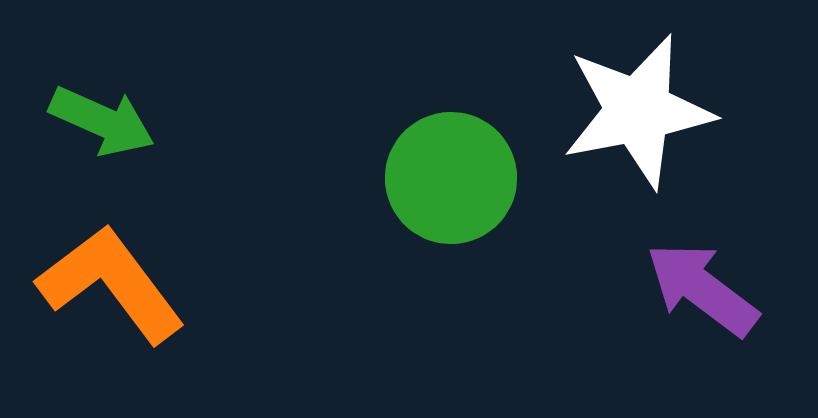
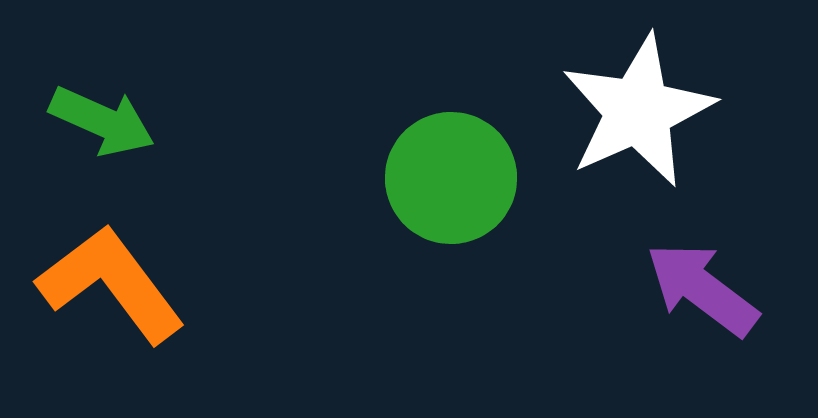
white star: rotated 13 degrees counterclockwise
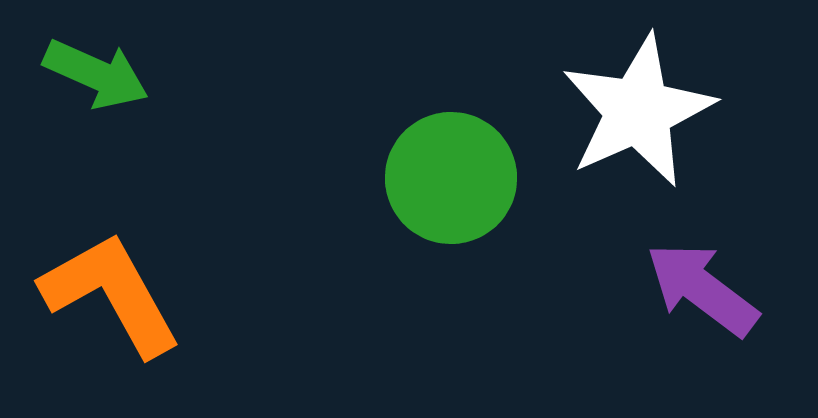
green arrow: moved 6 px left, 47 px up
orange L-shape: moved 10 px down; rotated 8 degrees clockwise
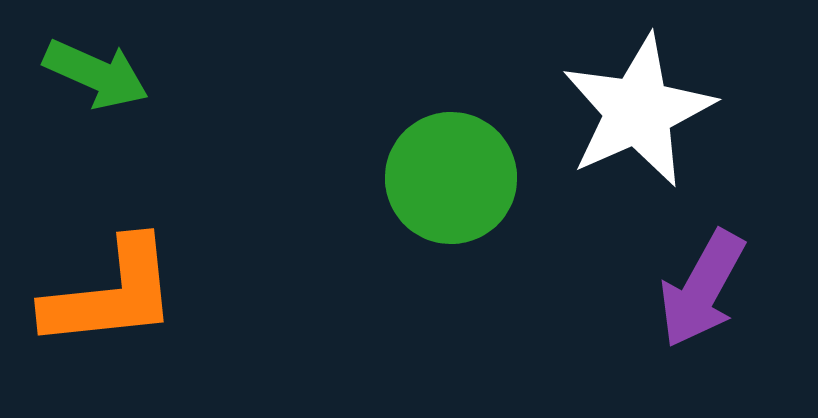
purple arrow: rotated 98 degrees counterclockwise
orange L-shape: rotated 113 degrees clockwise
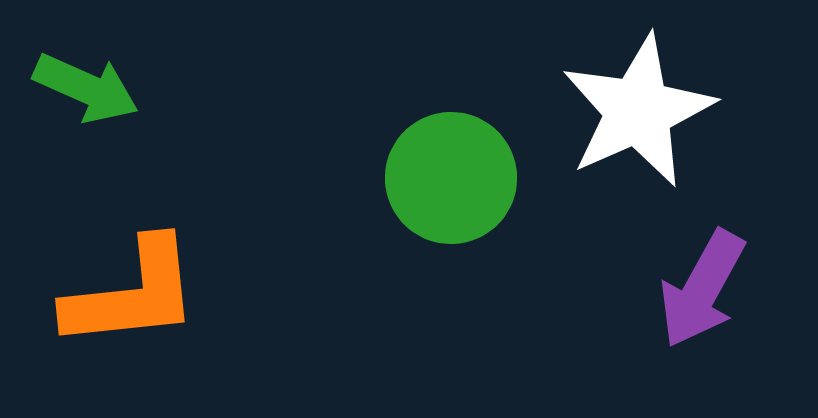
green arrow: moved 10 px left, 14 px down
orange L-shape: moved 21 px right
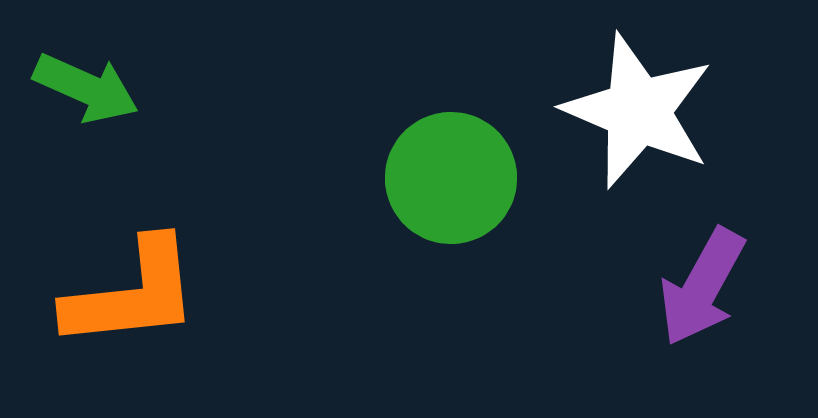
white star: rotated 25 degrees counterclockwise
purple arrow: moved 2 px up
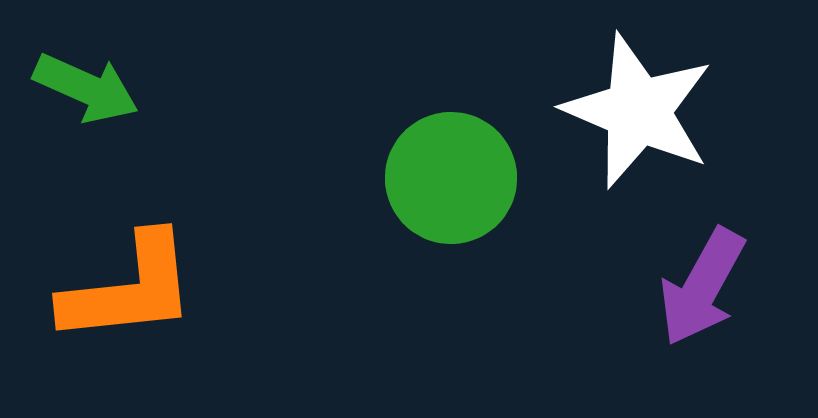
orange L-shape: moved 3 px left, 5 px up
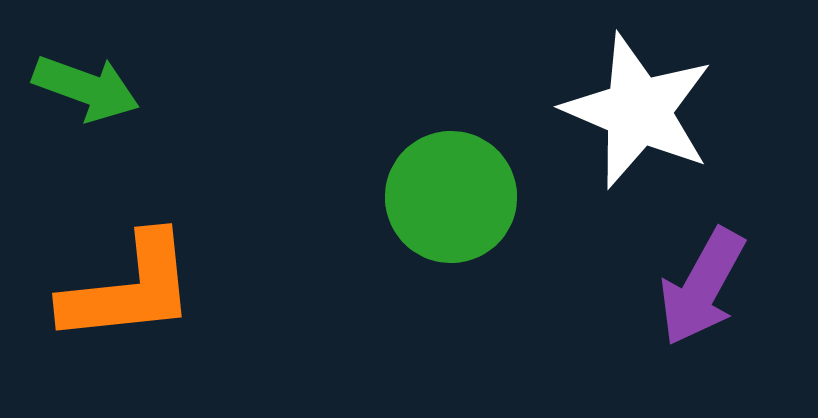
green arrow: rotated 4 degrees counterclockwise
green circle: moved 19 px down
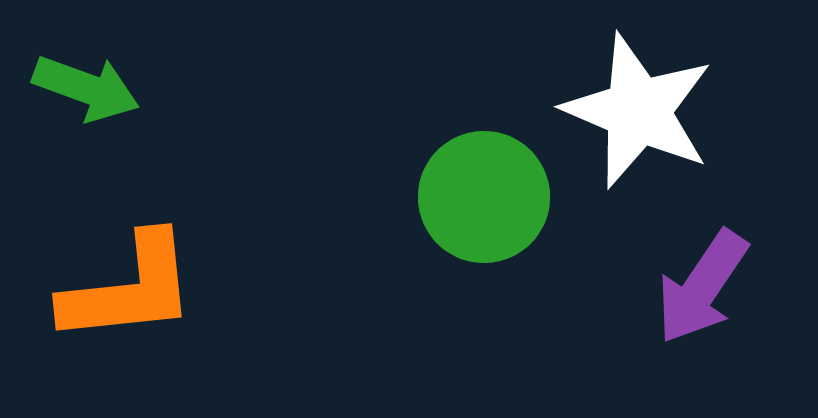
green circle: moved 33 px right
purple arrow: rotated 5 degrees clockwise
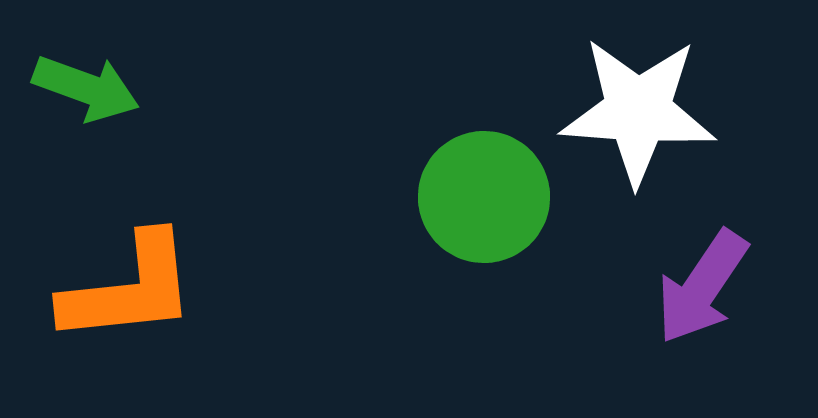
white star: rotated 19 degrees counterclockwise
